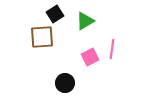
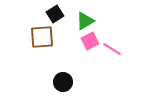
pink line: rotated 66 degrees counterclockwise
pink square: moved 16 px up
black circle: moved 2 px left, 1 px up
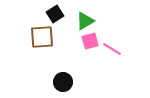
pink square: rotated 12 degrees clockwise
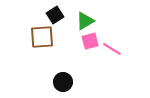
black square: moved 1 px down
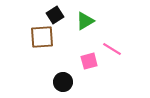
pink square: moved 1 px left, 20 px down
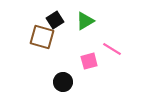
black square: moved 5 px down
brown square: rotated 20 degrees clockwise
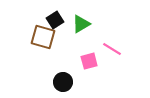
green triangle: moved 4 px left, 3 px down
brown square: moved 1 px right
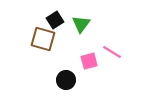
green triangle: rotated 24 degrees counterclockwise
brown square: moved 2 px down
pink line: moved 3 px down
black circle: moved 3 px right, 2 px up
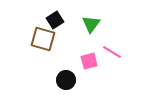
green triangle: moved 10 px right
